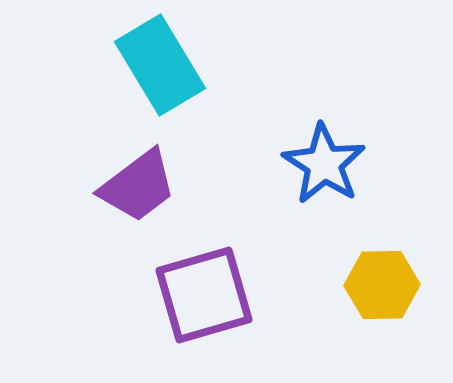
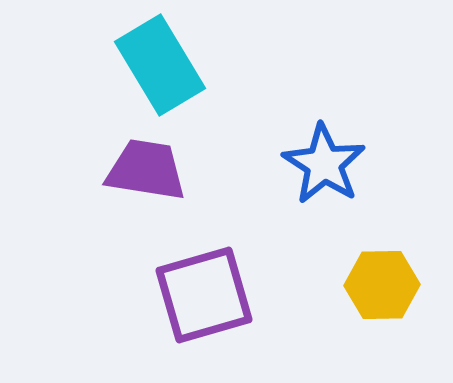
purple trapezoid: moved 8 px right, 16 px up; rotated 134 degrees counterclockwise
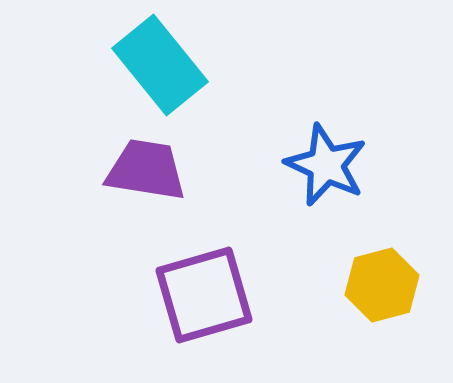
cyan rectangle: rotated 8 degrees counterclockwise
blue star: moved 2 px right, 1 px down; rotated 8 degrees counterclockwise
yellow hexagon: rotated 14 degrees counterclockwise
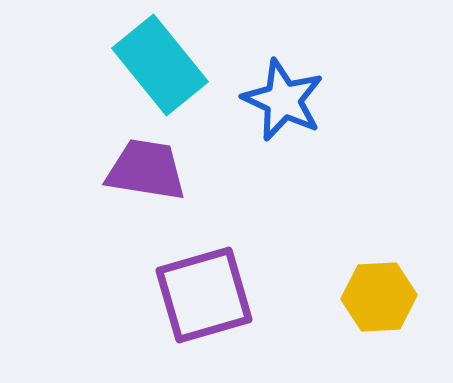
blue star: moved 43 px left, 65 px up
yellow hexagon: moved 3 px left, 12 px down; rotated 12 degrees clockwise
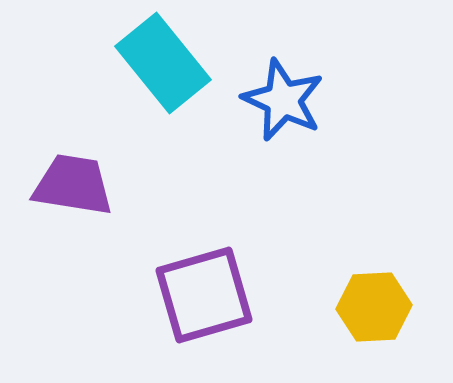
cyan rectangle: moved 3 px right, 2 px up
purple trapezoid: moved 73 px left, 15 px down
yellow hexagon: moved 5 px left, 10 px down
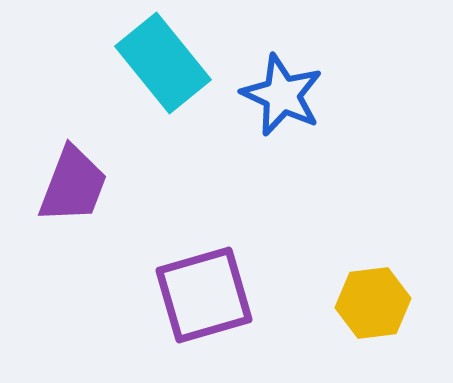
blue star: moved 1 px left, 5 px up
purple trapezoid: rotated 102 degrees clockwise
yellow hexagon: moved 1 px left, 4 px up; rotated 4 degrees counterclockwise
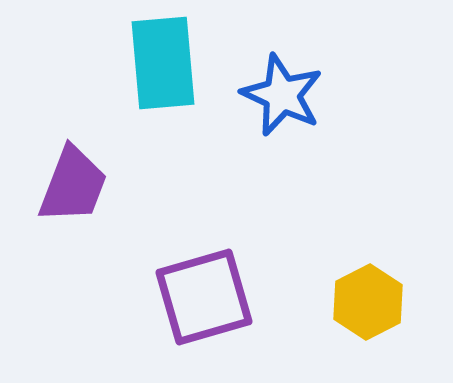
cyan rectangle: rotated 34 degrees clockwise
purple square: moved 2 px down
yellow hexagon: moved 5 px left, 1 px up; rotated 20 degrees counterclockwise
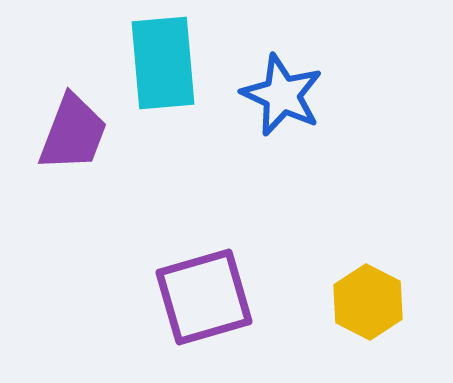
purple trapezoid: moved 52 px up
yellow hexagon: rotated 6 degrees counterclockwise
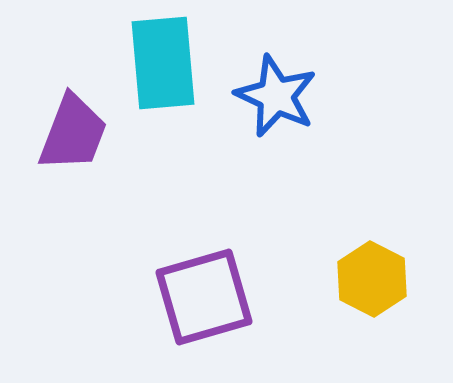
blue star: moved 6 px left, 1 px down
yellow hexagon: moved 4 px right, 23 px up
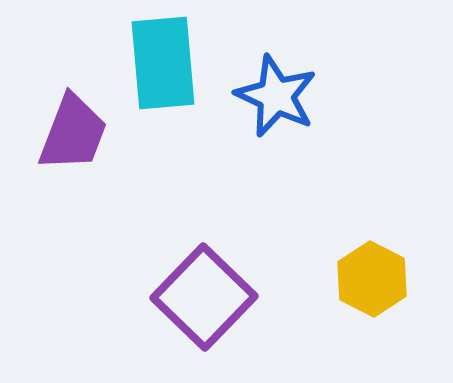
purple square: rotated 30 degrees counterclockwise
